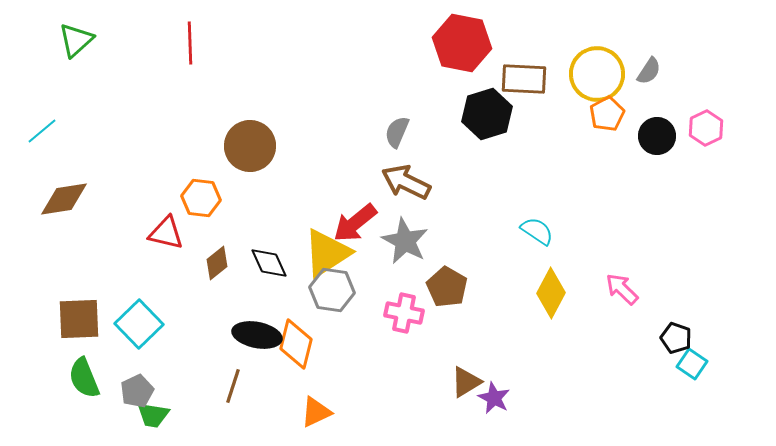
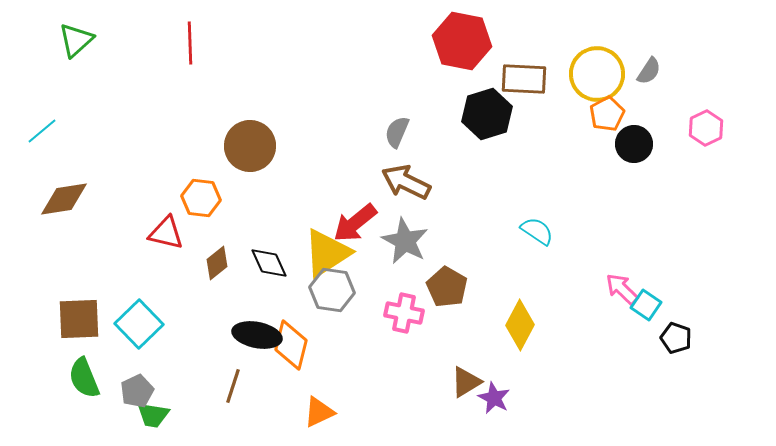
red hexagon at (462, 43): moved 2 px up
black circle at (657, 136): moved 23 px left, 8 px down
yellow diamond at (551, 293): moved 31 px left, 32 px down
orange diamond at (296, 344): moved 5 px left, 1 px down
cyan square at (692, 364): moved 46 px left, 59 px up
orange triangle at (316, 412): moved 3 px right
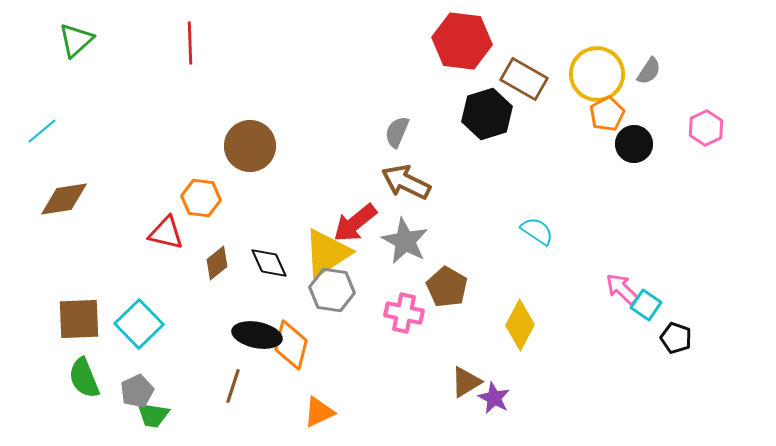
red hexagon at (462, 41): rotated 4 degrees counterclockwise
brown rectangle at (524, 79): rotated 27 degrees clockwise
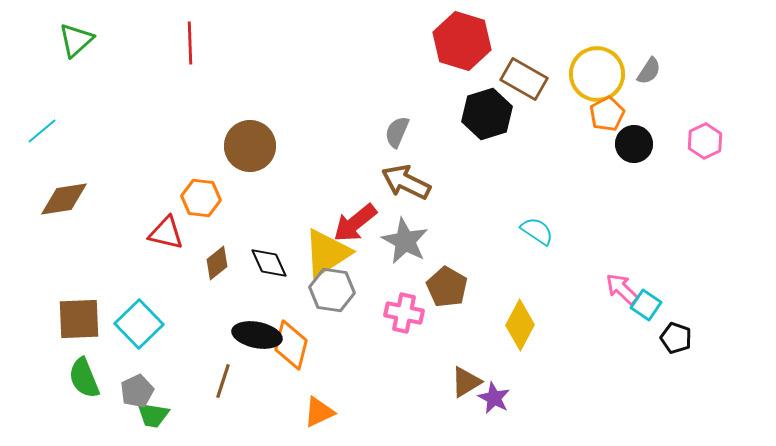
red hexagon at (462, 41): rotated 10 degrees clockwise
pink hexagon at (706, 128): moved 1 px left, 13 px down
brown line at (233, 386): moved 10 px left, 5 px up
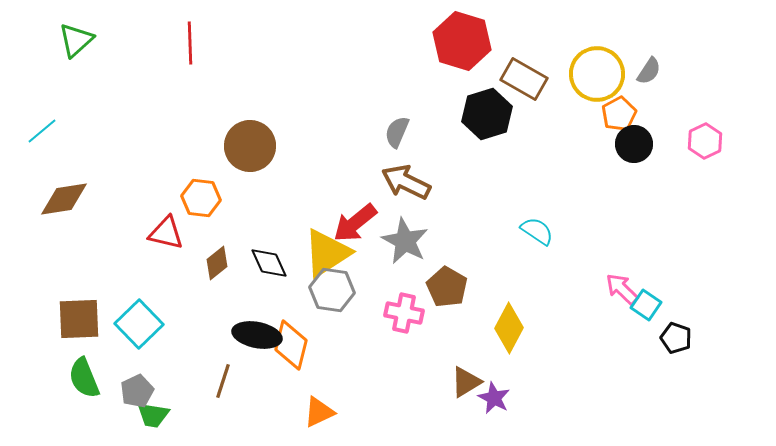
orange pentagon at (607, 114): moved 12 px right
yellow diamond at (520, 325): moved 11 px left, 3 px down
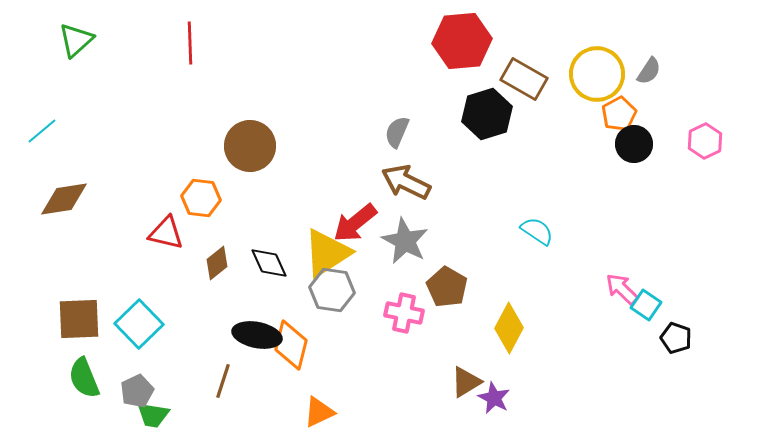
red hexagon at (462, 41): rotated 22 degrees counterclockwise
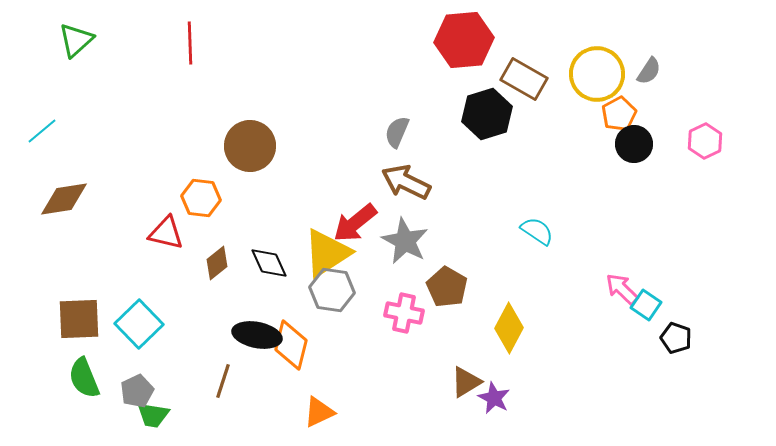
red hexagon at (462, 41): moved 2 px right, 1 px up
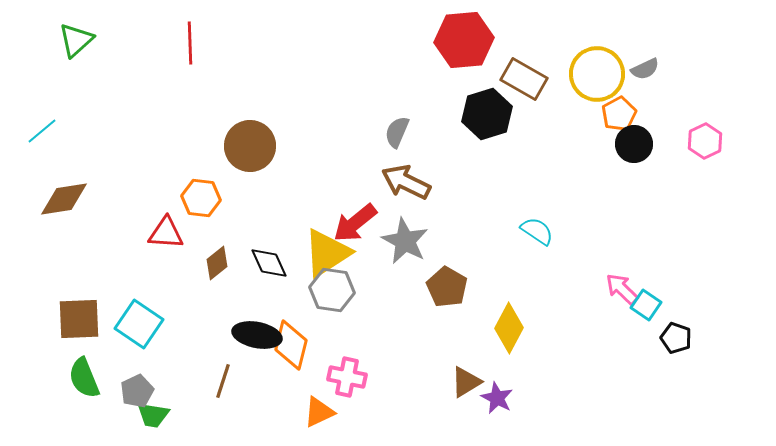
gray semicircle at (649, 71): moved 4 px left, 2 px up; rotated 32 degrees clockwise
red triangle at (166, 233): rotated 9 degrees counterclockwise
pink cross at (404, 313): moved 57 px left, 64 px down
cyan square at (139, 324): rotated 12 degrees counterclockwise
purple star at (494, 398): moved 3 px right
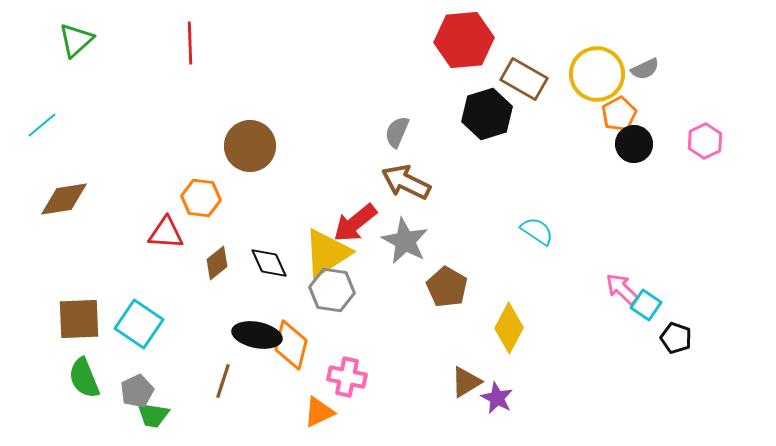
cyan line at (42, 131): moved 6 px up
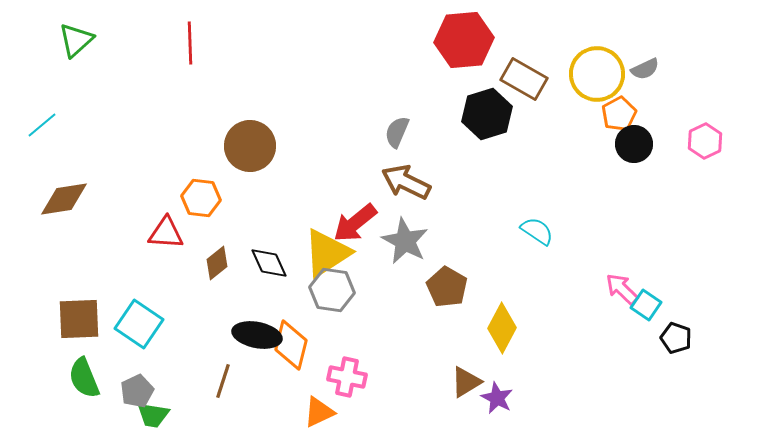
yellow diamond at (509, 328): moved 7 px left
